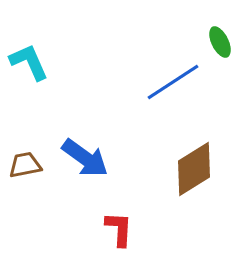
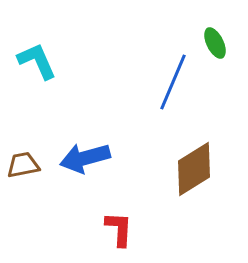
green ellipse: moved 5 px left, 1 px down
cyan L-shape: moved 8 px right, 1 px up
blue line: rotated 34 degrees counterclockwise
blue arrow: rotated 129 degrees clockwise
brown trapezoid: moved 2 px left
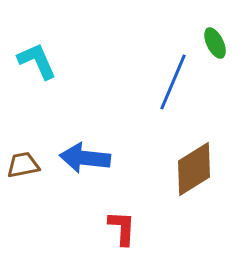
blue arrow: rotated 21 degrees clockwise
red L-shape: moved 3 px right, 1 px up
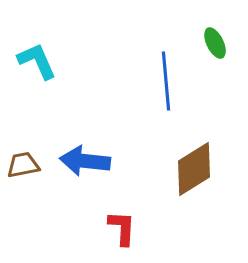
blue line: moved 7 px left, 1 px up; rotated 28 degrees counterclockwise
blue arrow: moved 3 px down
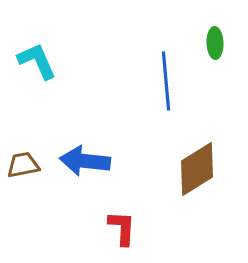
green ellipse: rotated 24 degrees clockwise
brown diamond: moved 3 px right
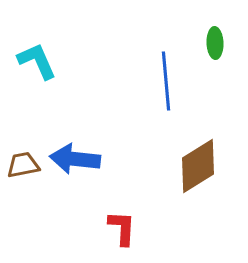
blue arrow: moved 10 px left, 2 px up
brown diamond: moved 1 px right, 3 px up
